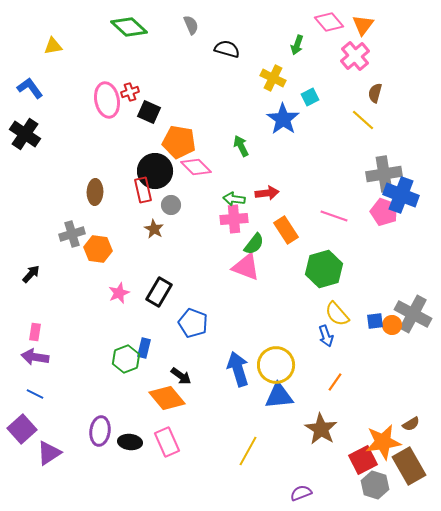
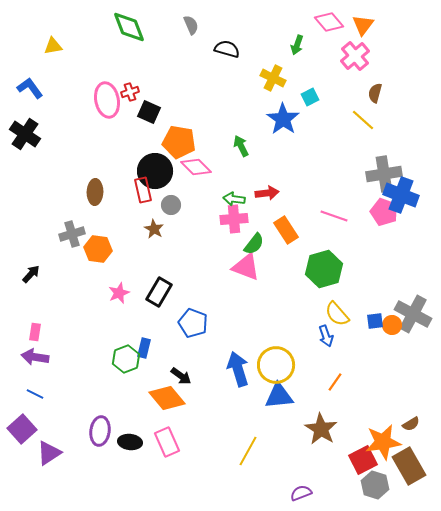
green diamond at (129, 27): rotated 27 degrees clockwise
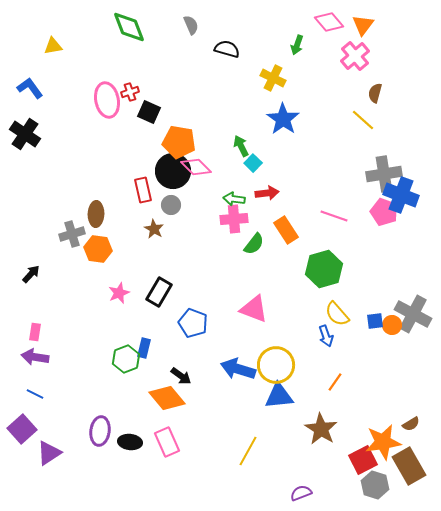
cyan square at (310, 97): moved 57 px left, 66 px down; rotated 18 degrees counterclockwise
black circle at (155, 171): moved 18 px right
brown ellipse at (95, 192): moved 1 px right, 22 px down
pink triangle at (246, 267): moved 8 px right, 42 px down
blue arrow at (238, 369): rotated 56 degrees counterclockwise
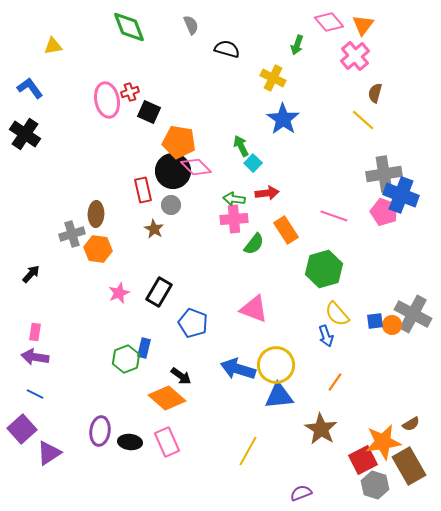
orange diamond at (167, 398): rotated 9 degrees counterclockwise
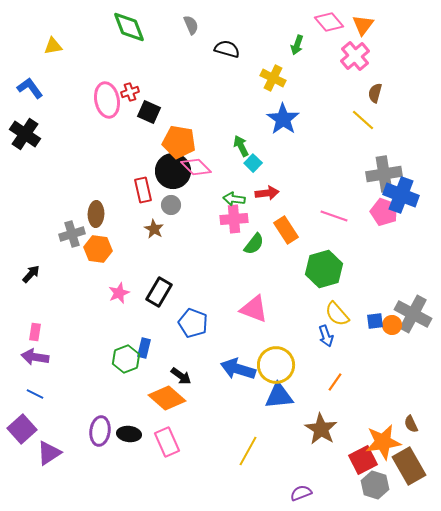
brown semicircle at (411, 424): rotated 96 degrees clockwise
black ellipse at (130, 442): moved 1 px left, 8 px up
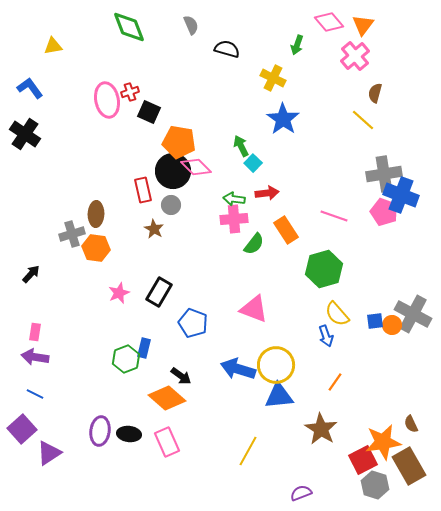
orange hexagon at (98, 249): moved 2 px left, 1 px up
